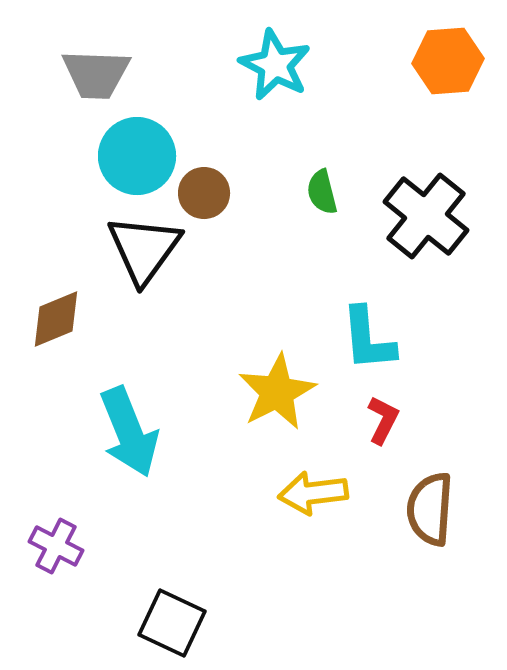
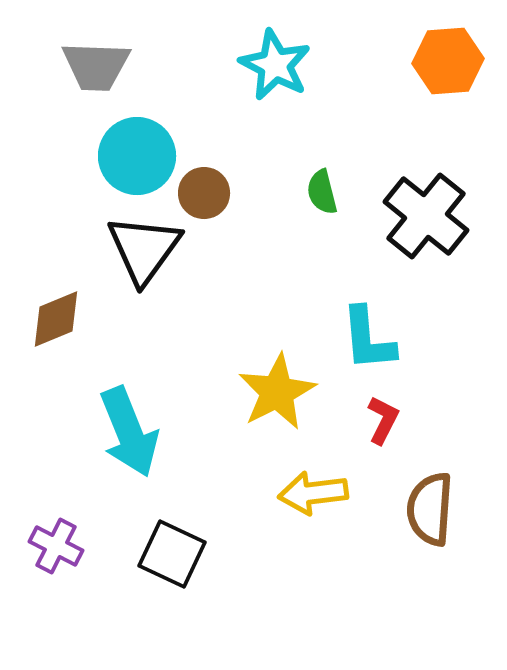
gray trapezoid: moved 8 px up
black square: moved 69 px up
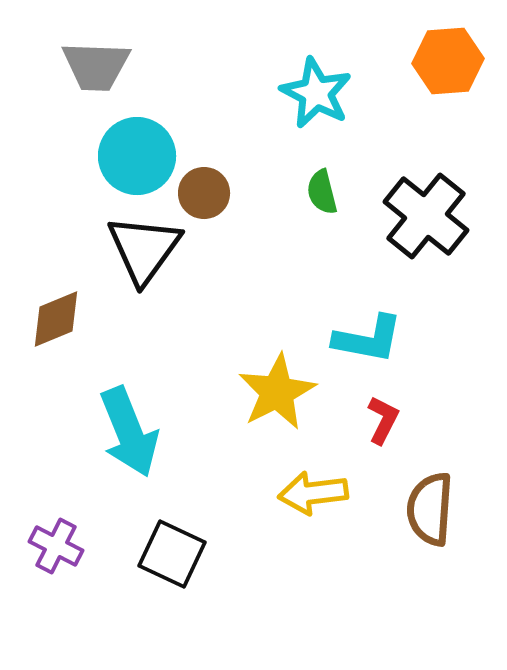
cyan star: moved 41 px right, 28 px down
cyan L-shape: rotated 74 degrees counterclockwise
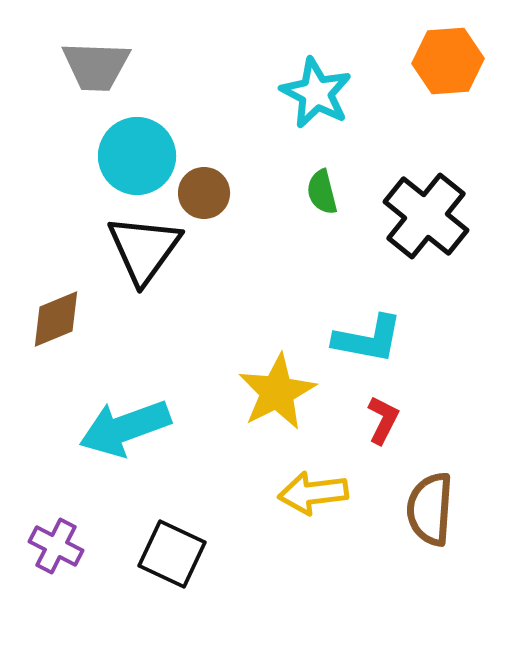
cyan arrow: moved 4 px left, 4 px up; rotated 92 degrees clockwise
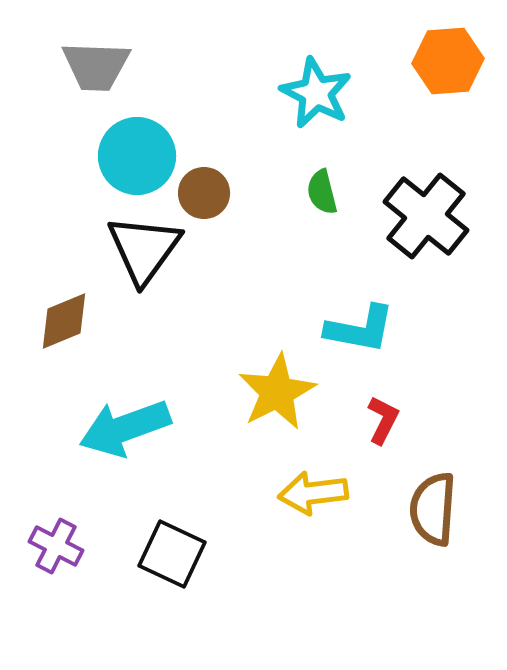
brown diamond: moved 8 px right, 2 px down
cyan L-shape: moved 8 px left, 10 px up
brown semicircle: moved 3 px right
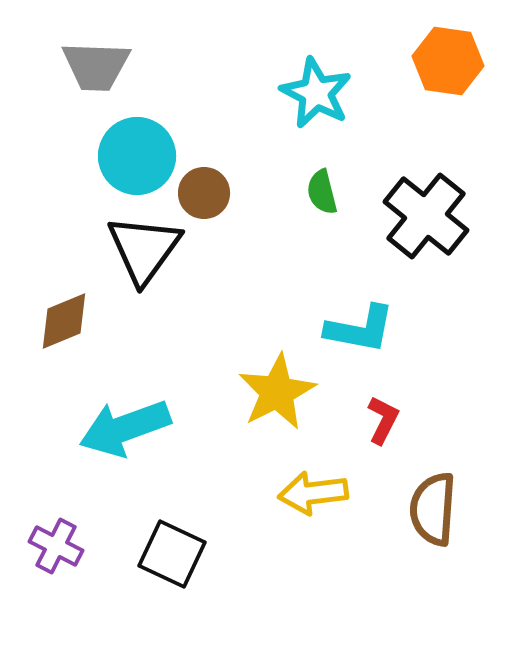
orange hexagon: rotated 12 degrees clockwise
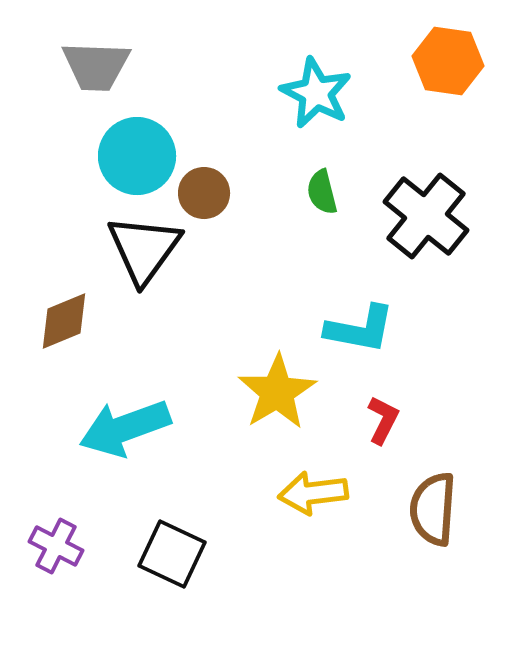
yellow star: rotated 4 degrees counterclockwise
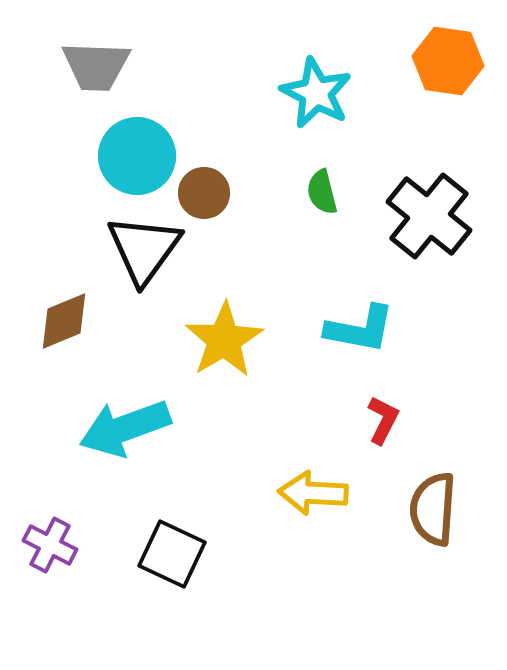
black cross: moved 3 px right
yellow star: moved 53 px left, 52 px up
yellow arrow: rotated 10 degrees clockwise
purple cross: moved 6 px left, 1 px up
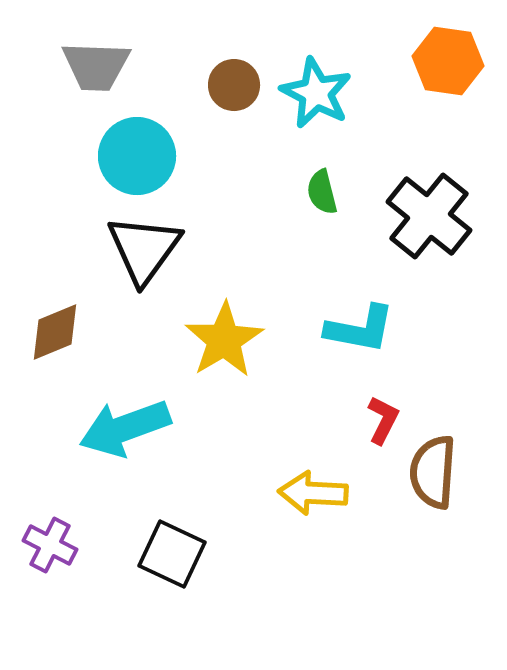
brown circle: moved 30 px right, 108 px up
brown diamond: moved 9 px left, 11 px down
brown semicircle: moved 37 px up
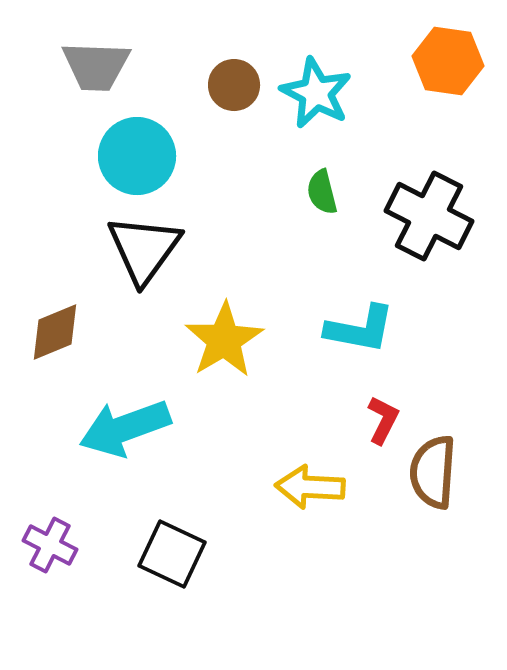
black cross: rotated 12 degrees counterclockwise
yellow arrow: moved 3 px left, 6 px up
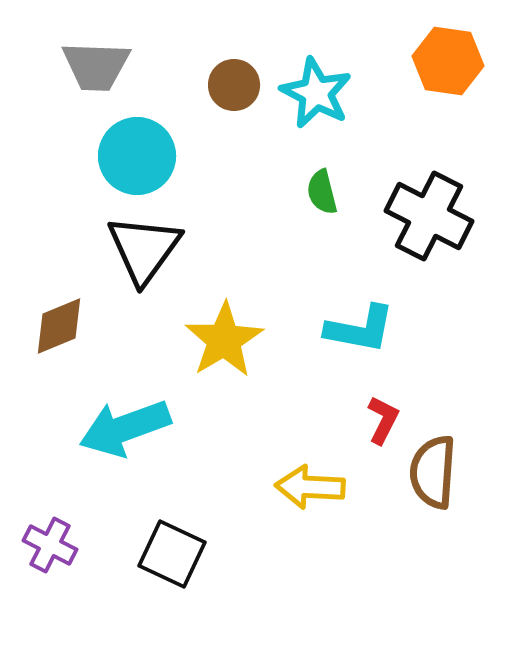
brown diamond: moved 4 px right, 6 px up
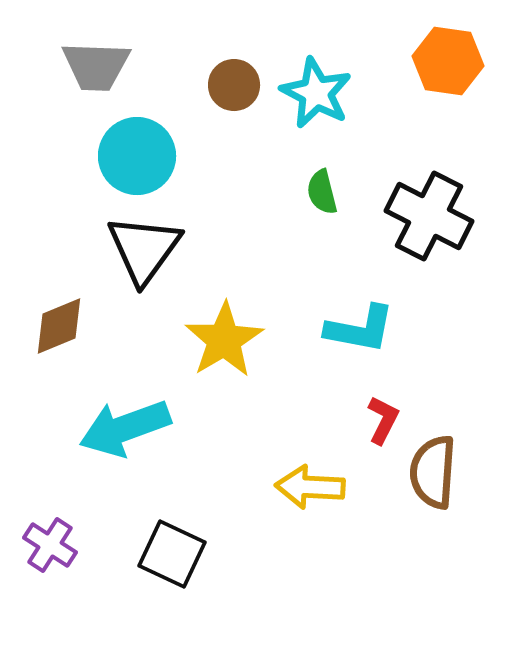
purple cross: rotated 6 degrees clockwise
